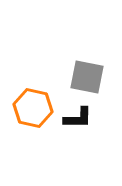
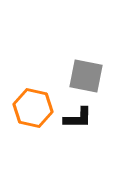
gray square: moved 1 px left, 1 px up
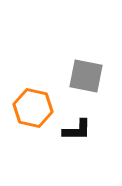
black L-shape: moved 1 px left, 12 px down
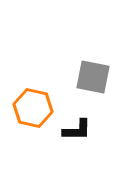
gray square: moved 7 px right, 1 px down
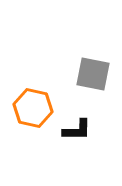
gray square: moved 3 px up
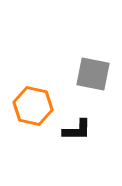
orange hexagon: moved 2 px up
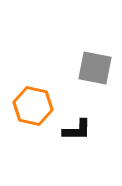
gray square: moved 2 px right, 6 px up
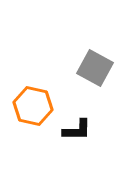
gray square: rotated 18 degrees clockwise
